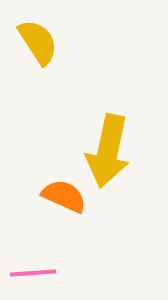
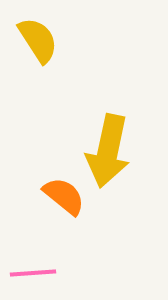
yellow semicircle: moved 2 px up
orange semicircle: rotated 15 degrees clockwise
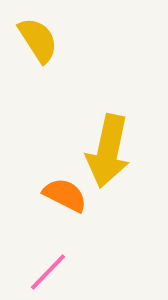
orange semicircle: moved 1 px right, 1 px up; rotated 12 degrees counterclockwise
pink line: moved 15 px right, 1 px up; rotated 42 degrees counterclockwise
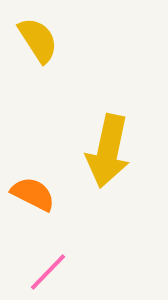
orange semicircle: moved 32 px left, 1 px up
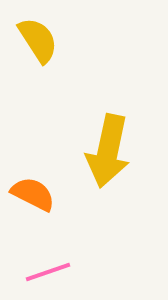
pink line: rotated 27 degrees clockwise
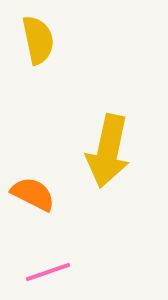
yellow semicircle: rotated 21 degrees clockwise
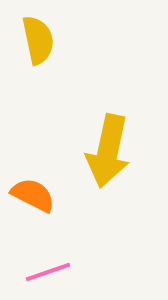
orange semicircle: moved 1 px down
